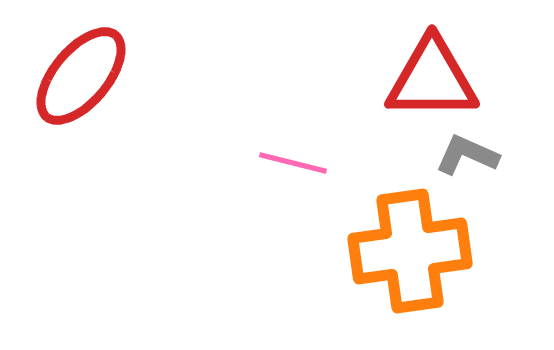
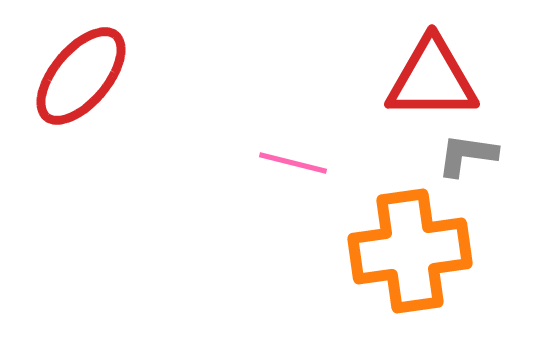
gray L-shape: rotated 16 degrees counterclockwise
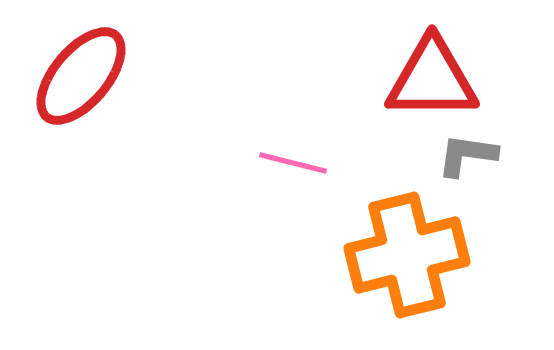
orange cross: moved 3 px left, 4 px down; rotated 6 degrees counterclockwise
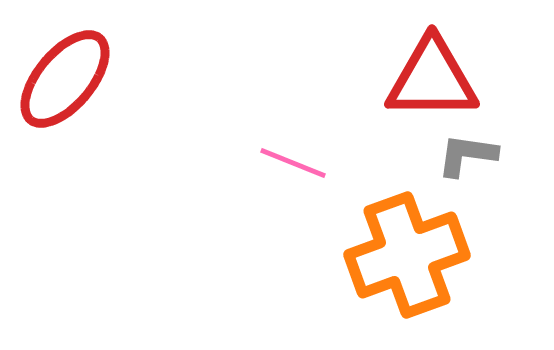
red ellipse: moved 16 px left, 3 px down
pink line: rotated 8 degrees clockwise
orange cross: rotated 6 degrees counterclockwise
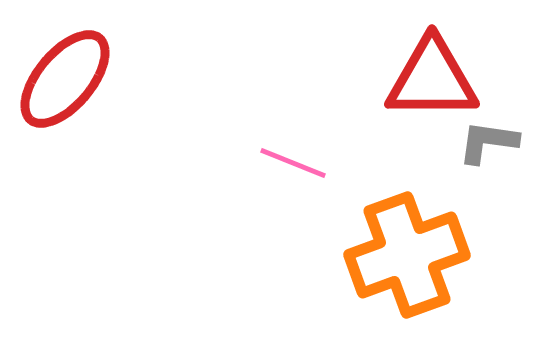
gray L-shape: moved 21 px right, 13 px up
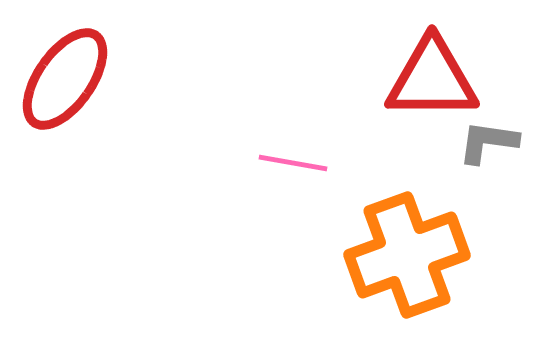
red ellipse: rotated 5 degrees counterclockwise
pink line: rotated 12 degrees counterclockwise
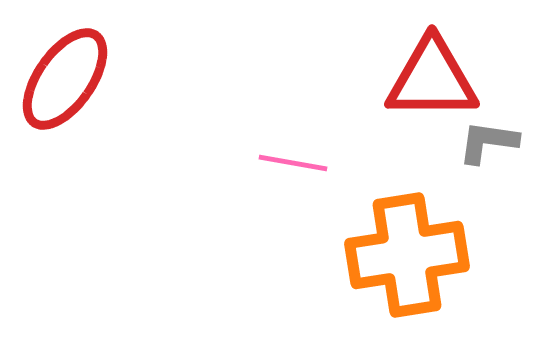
orange cross: rotated 11 degrees clockwise
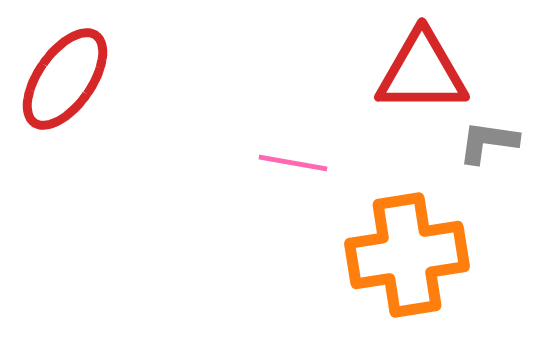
red triangle: moved 10 px left, 7 px up
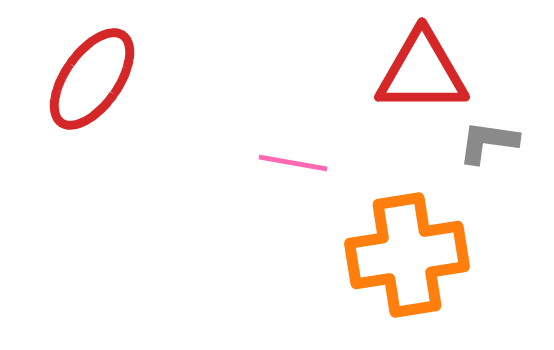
red ellipse: moved 27 px right
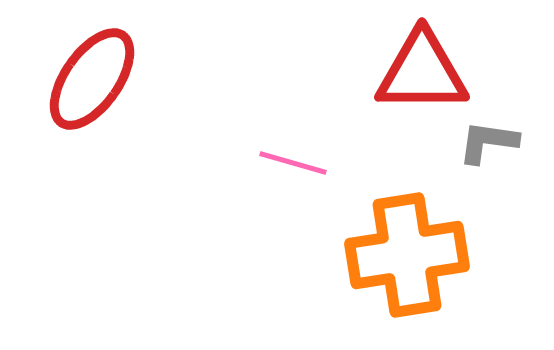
pink line: rotated 6 degrees clockwise
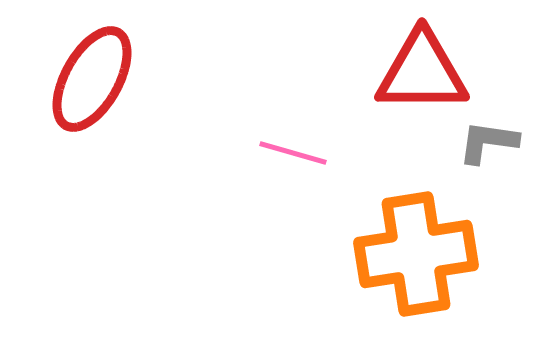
red ellipse: rotated 6 degrees counterclockwise
pink line: moved 10 px up
orange cross: moved 9 px right, 1 px up
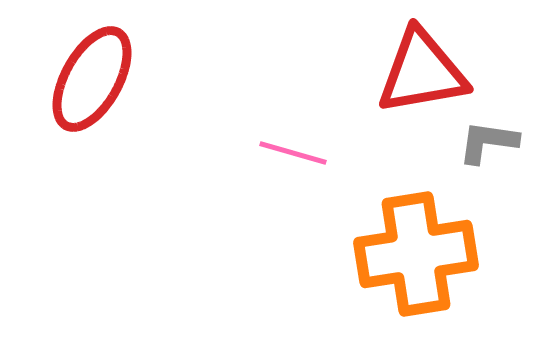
red triangle: rotated 10 degrees counterclockwise
